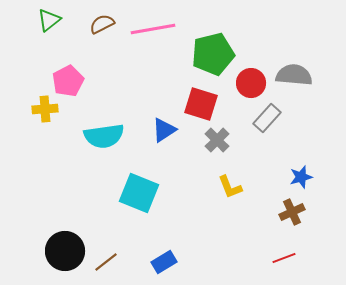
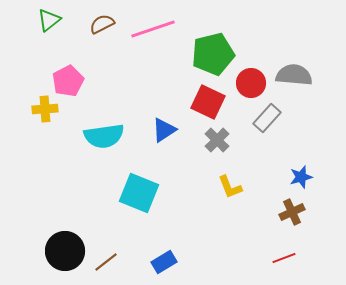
pink line: rotated 9 degrees counterclockwise
red square: moved 7 px right, 2 px up; rotated 8 degrees clockwise
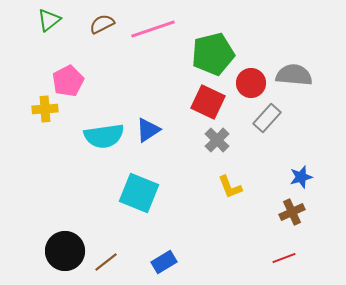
blue triangle: moved 16 px left
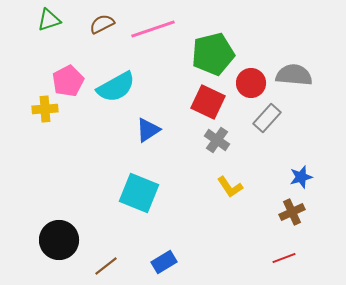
green triangle: rotated 20 degrees clockwise
cyan semicircle: moved 12 px right, 49 px up; rotated 21 degrees counterclockwise
gray cross: rotated 10 degrees counterclockwise
yellow L-shape: rotated 12 degrees counterclockwise
black circle: moved 6 px left, 11 px up
brown line: moved 4 px down
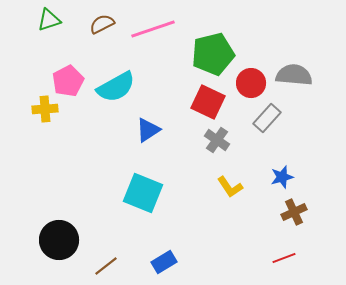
blue star: moved 19 px left
cyan square: moved 4 px right
brown cross: moved 2 px right
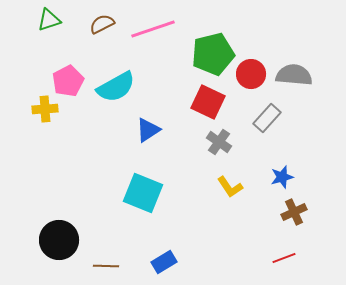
red circle: moved 9 px up
gray cross: moved 2 px right, 2 px down
brown line: rotated 40 degrees clockwise
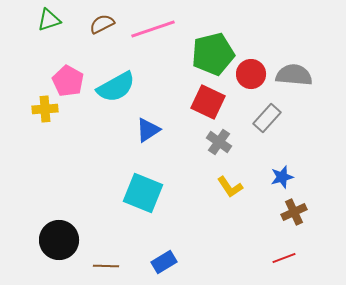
pink pentagon: rotated 16 degrees counterclockwise
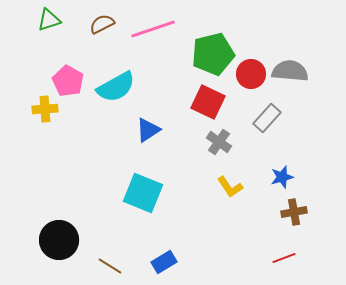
gray semicircle: moved 4 px left, 4 px up
brown cross: rotated 15 degrees clockwise
brown line: moved 4 px right; rotated 30 degrees clockwise
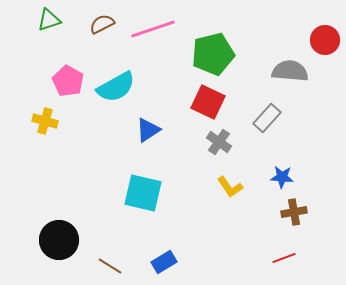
red circle: moved 74 px right, 34 px up
yellow cross: moved 12 px down; rotated 20 degrees clockwise
blue star: rotated 20 degrees clockwise
cyan square: rotated 9 degrees counterclockwise
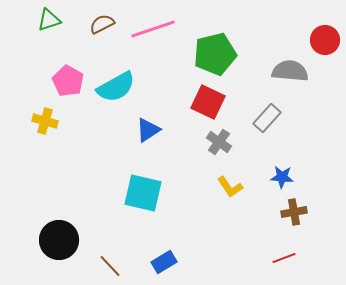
green pentagon: moved 2 px right
brown line: rotated 15 degrees clockwise
